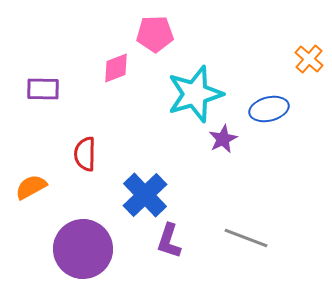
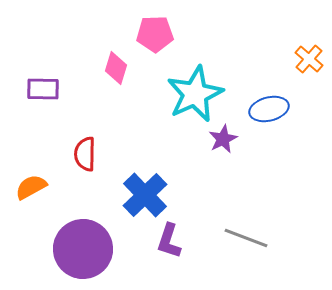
pink diamond: rotated 52 degrees counterclockwise
cyan star: rotated 8 degrees counterclockwise
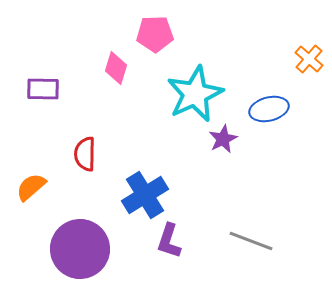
orange semicircle: rotated 12 degrees counterclockwise
blue cross: rotated 12 degrees clockwise
gray line: moved 5 px right, 3 px down
purple circle: moved 3 px left
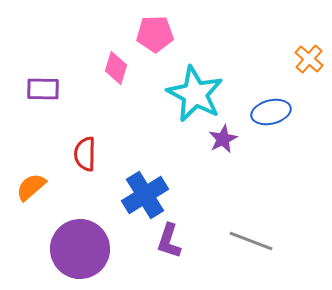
cyan star: rotated 20 degrees counterclockwise
blue ellipse: moved 2 px right, 3 px down
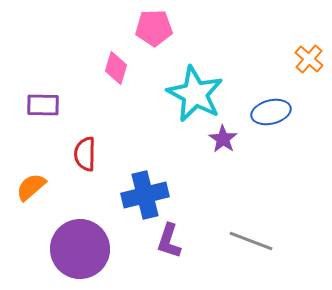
pink pentagon: moved 1 px left, 6 px up
purple rectangle: moved 16 px down
purple star: rotated 12 degrees counterclockwise
blue cross: rotated 18 degrees clockwise
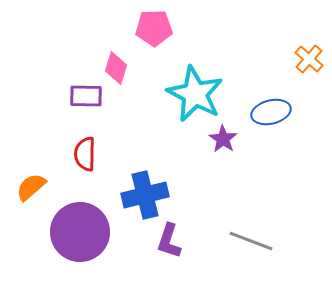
purple rectangle: moved 43 px right, 9 px up
purple circle: moved 17 px up
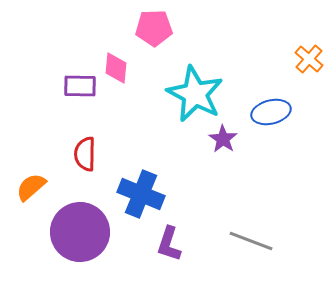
pink diamond: rotated 12 degrees counterclockwise
purple rectangle: moved 6 px left, 10 px up
blue cross: moved 4 px left, 1 px up; rotated 36 degrees clockwise
purple L-shape: moved 3 px down
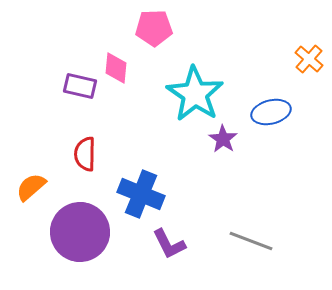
purple rectangle: rotated 12 degrees clockwise
cyan star: rotated 6 degrees clockwise
purple L-shape: rotated 45 degrees counterclockwise
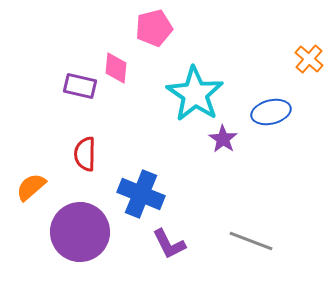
pink pentagon: rotated 12 degrees counterclockwise
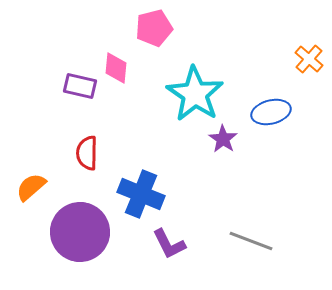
red semicircle: moved 2 px right, 1 px up
